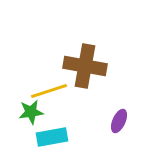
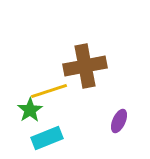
brown cross: rotated 21 degrees counterclockwise
green star: moved 1 px left, 2 px up; rotated 25 degrees counterclockwise
cyan rectangle: moved 5 px left, 1 px down; rotated 12 degrees counterclockwise
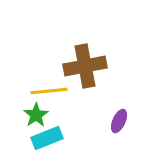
yellow line: rotated 12 degrees clockwise
green star: moved 6 px right, 5 px down
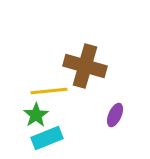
brown cross: rotated 27 degrees clockwise
purple ellipse: moved 4 px left, 6 px up
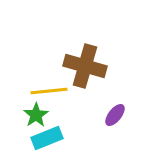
purple ellipse: rotated 15 degrees clockwise
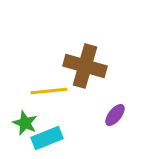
green star: moved 11 px left, 8 px down; rotated 15 degrees counterclockwise
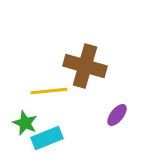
purple ellipse: moved 2 px right
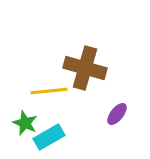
brown cross: moved 2 px down
purple ellipse: moved 1 px up
cyan rectangle: moved 2 px right, 1 px up; rotated 8 degrees counterclockwise
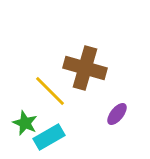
yellow line: moved 1 px right; rotated 51 degrees clockwise
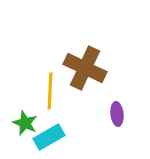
brown cross: rotated 9 degrees clockwise
yellow line: rotated 48 degrees clockwise
purple ellipse: rotated 45 degrees counterclockwise
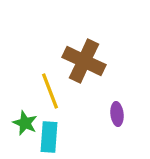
brown cross: moved 1 px left, 7 px up
yellow line: rotated 24 degrees counterclockwise
cyan rectangle: rotated 56 degrees counterclockwise
